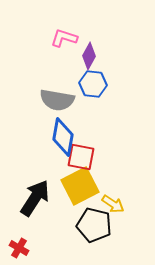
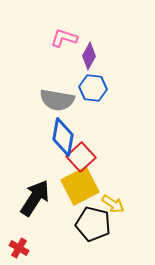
blue hexagon: moved 4 px down
red square: rotated 36 degrees clockwise
black pentagon: moved 1 px left, 1 px up
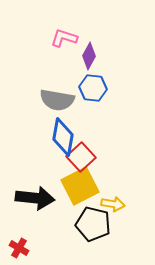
black arrow: rotated 63 degrees clockwise
yellow arrow: rotated 25 degrees counterclockwise
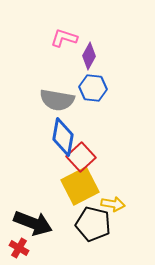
black arrow: moved 2 px left, 25 px down; rotated 15 degrees clockwise
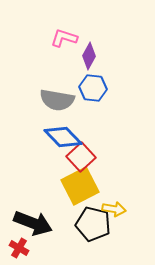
blue diamond: rotated 54 degrees counterclockwise
yellow arrow: moved 1 px right, 5 px down
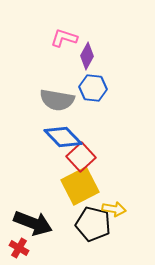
purple diamond: moved 2 px left
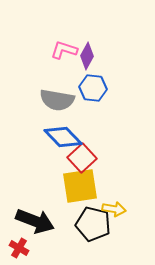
pink L-shape: moved 12 px down
red square: moved 1 px right, 1 px down
yellow square: rotated 18 degrees clockwise
black arrow: moved 2 px right, 2 px up
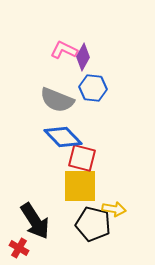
pink L-shape: rotated 8 degrees clockwise
purple diamond: moved 4 px left, 1 px down
gray semicircle: rotated 12 degrees clockwise
red square: rotated 32 degrees counterclockwise
yellow square: rotated 9 degrees clockwise
black arrow: rotated 36 degrees clockwise
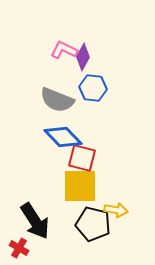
yellow arrow: moved 2 px right, 1 px down
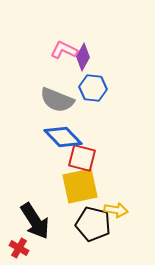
yellow square: rotated 12 degrees counterclockwise
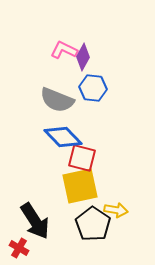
black pentagon: rotated 20 degrees clockwise
